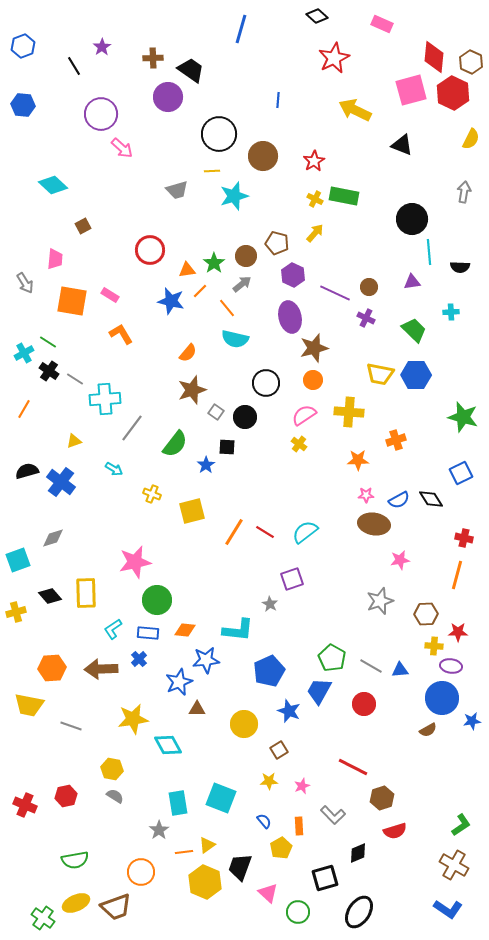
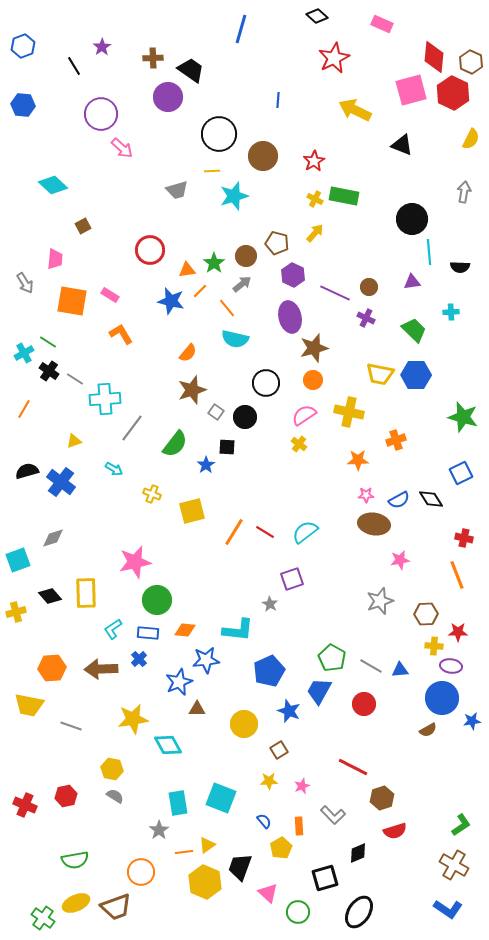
yellow cross at (349, 412): rotated 8 degrees clockwise
orange line at (457, 575): rotated 36 degrees counterclockwise
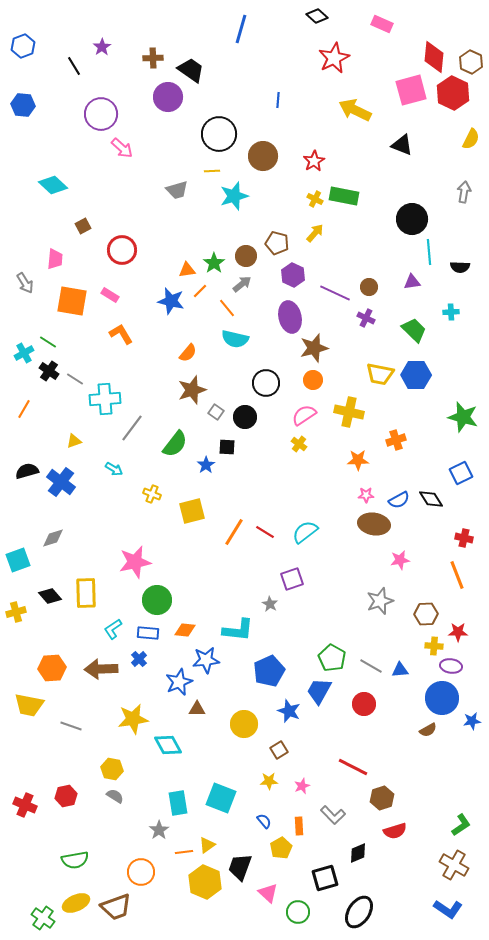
red circle at (150, 250): moved 28 px left
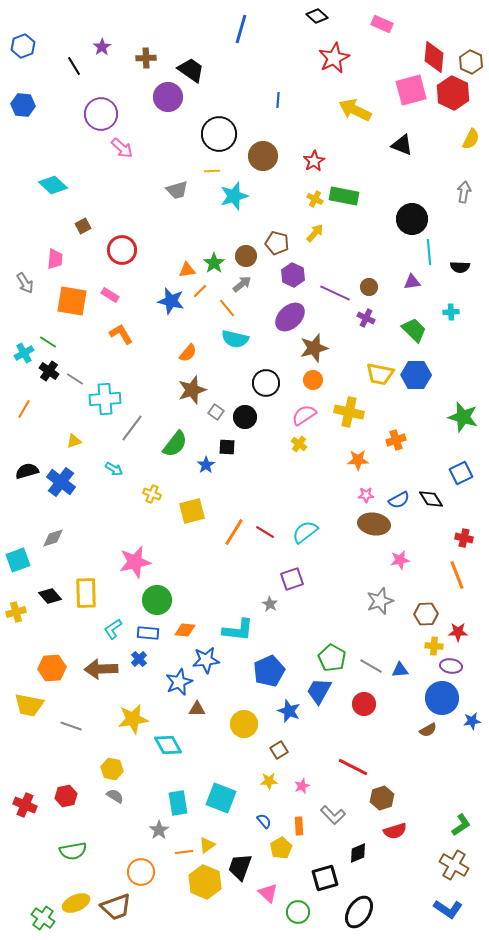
brown cross at (153, 58): moved 7 px left
purple ellipse at (290, 317): rotated 60 degrees clockwise
green semicircle at (75, 860): moved 2 px left, 9 px up
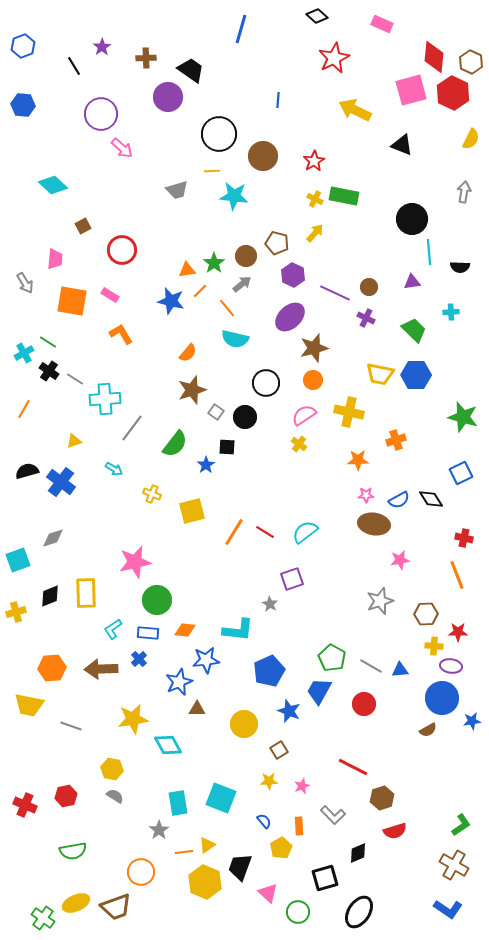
cyan star at (234, 196): rotated 24 degrees clockwise
black diamond at (50, 596): rotated 70 degrees counterclockwise
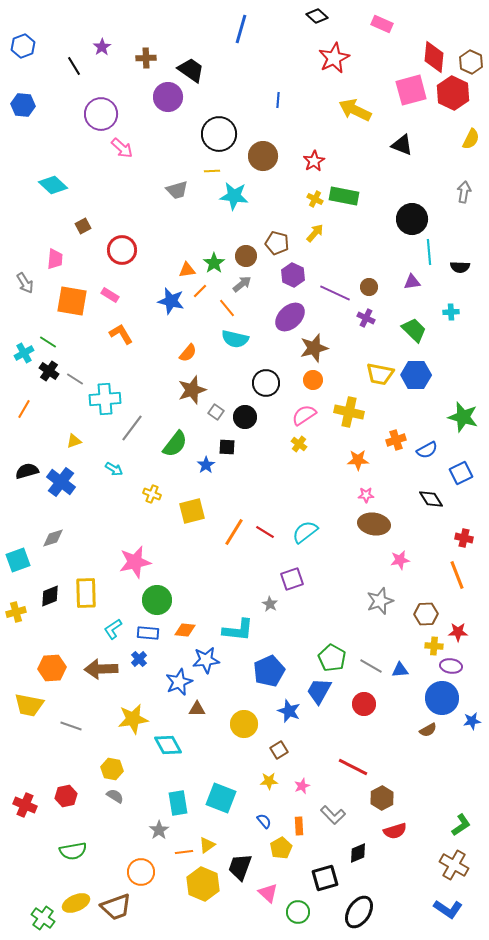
blue semicircle at (399, 500): moved 28 px right, 50 px up
brown hexagon at (382, 798): rotated 10 degrees counterclockwise
yellow hexagon at (205, 882): moved 2 px left, 2 px down
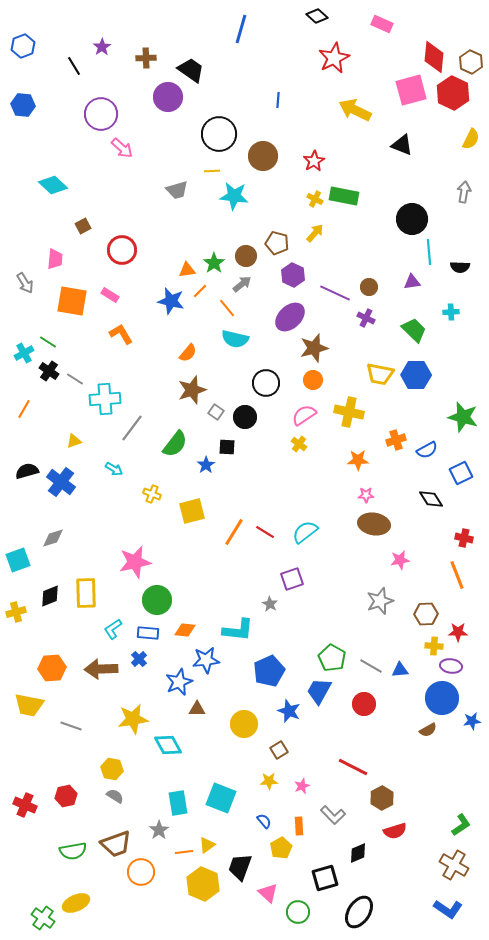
brown trapezoid at (116, 907): moved 63 px up
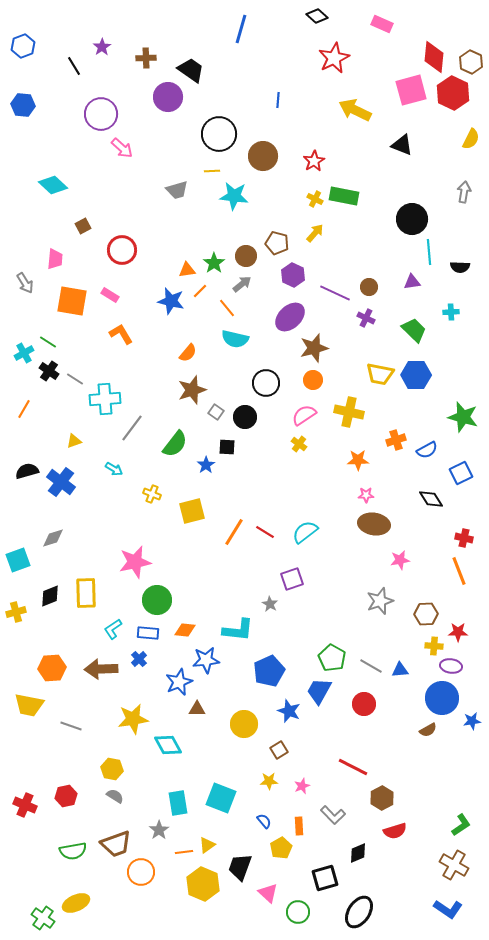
orange line at (457, 575): moved 2 px right, 4 px up
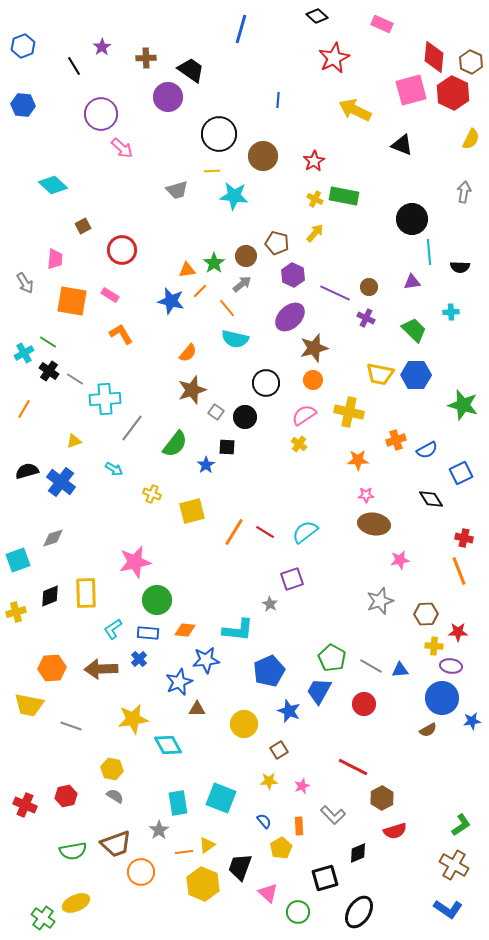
green star at (463, 417): moved 12 px up
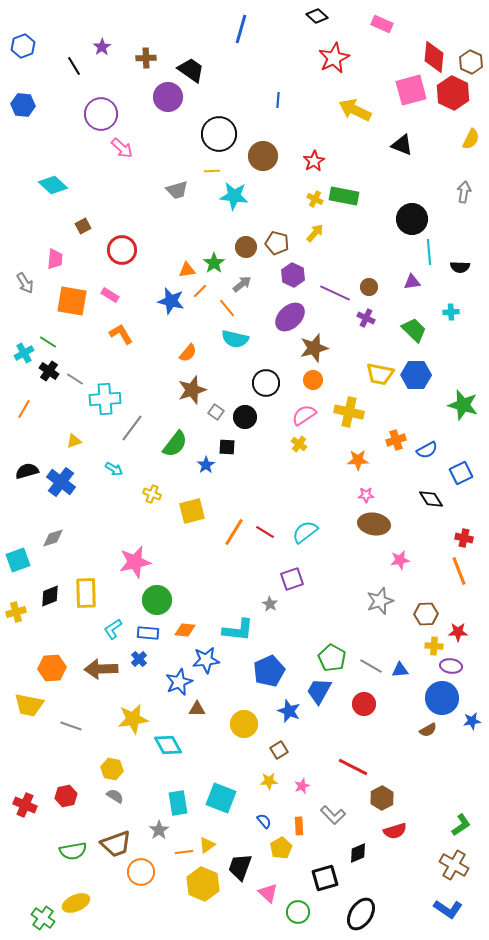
brown circle at (246, 256): moved 9 px up
black ellipse at (359, 912): moved 2 px right, 2 px down
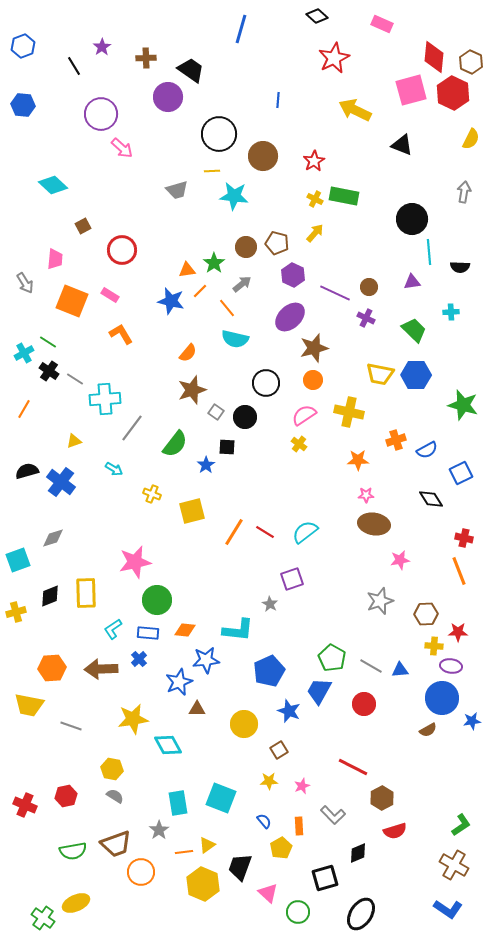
orange square at (72, 301): rotated 12 degrees clockwise
